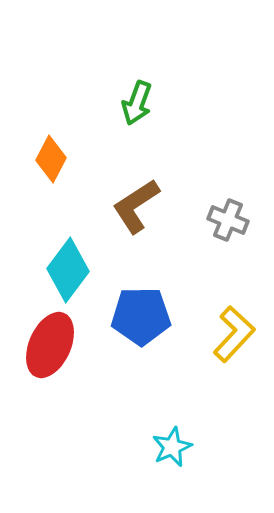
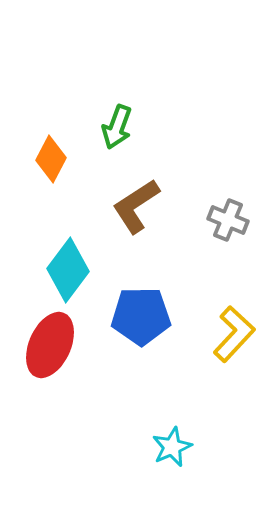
green arrow: moved 20 px left, 24 px down
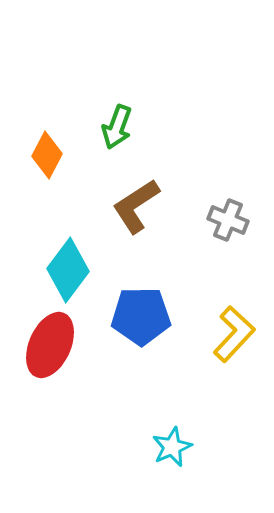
orange diamond: moved 4 px left, 4 px up
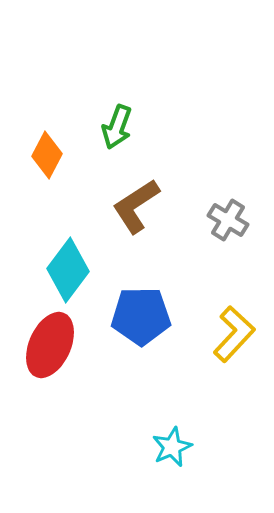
gray cross: rotated 9 degrees clockwise
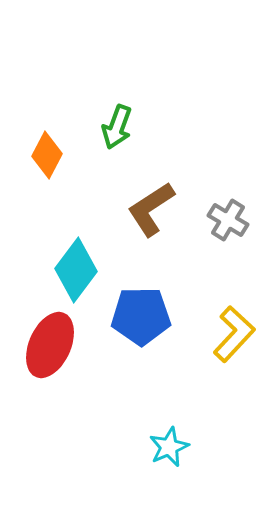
brown L-shape: moved 15 px right, 3 px down
cyan diamond: moved 8 px right
cyan star: moved 3 px left
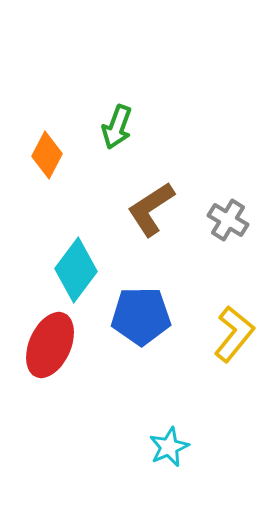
yellow L-shape: rotated 4 degrees counterclockwise
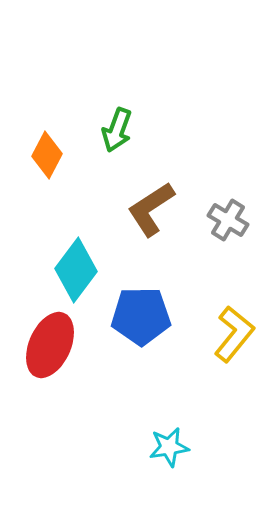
green arrow: moved 3 px down
cyan star: rotated 15 degrees clockwise
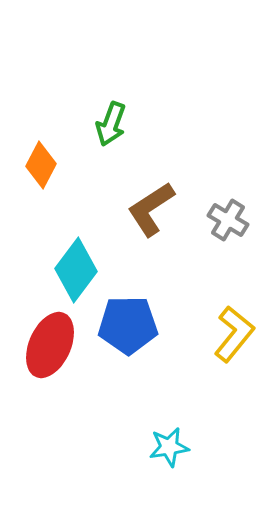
green arrow: moved 6 px left, 6 px up
orange diamond: moved 6 px left, 10 px down
blue pentagon: moved 13 px left, 9 px down
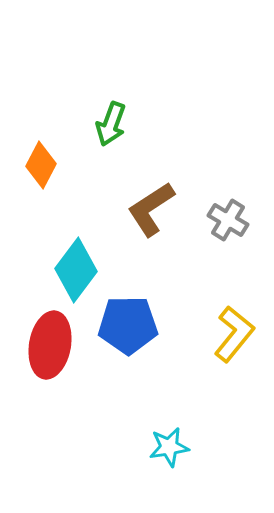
red ellipse: rotated 14 degrees counterclockwise
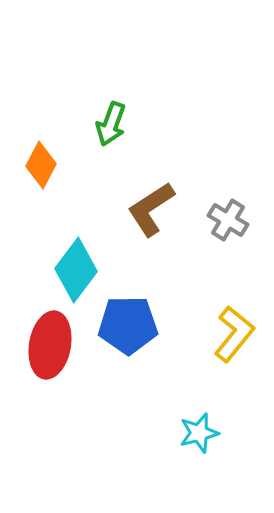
cyan star: moved 30 px right, 14 px up; rotated 6 degrees counterclockwise
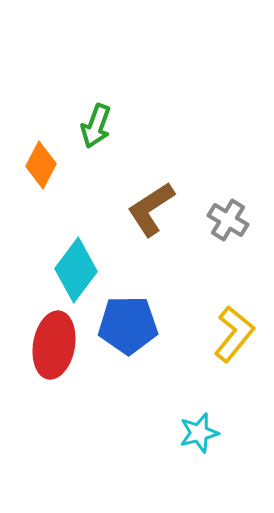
green arrow: moved 15 px left, 2 px down
red ellipse: moved 4 px right
